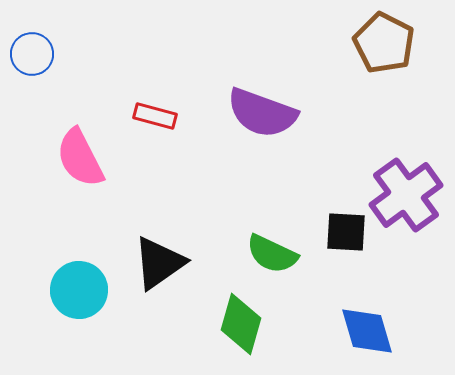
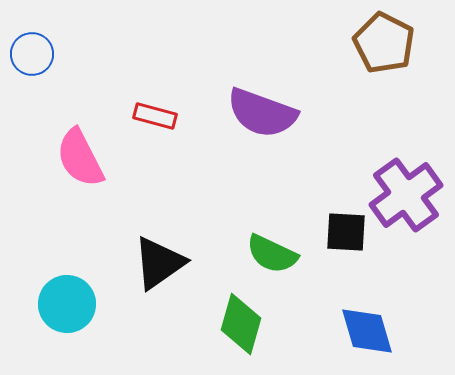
cyan circle: moved 12 px left, 14 px down
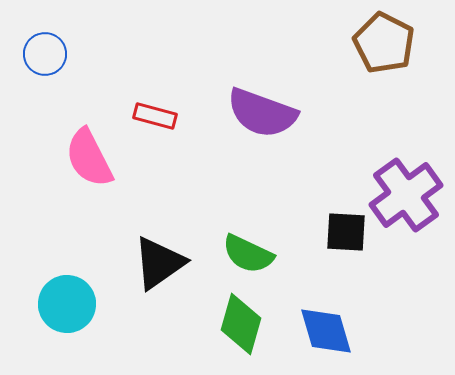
blue circle: moved 13 px right
pink semicircle: moved 9 px right
green semicircle: moved 24 px left
blue diamond: moved 41 px left
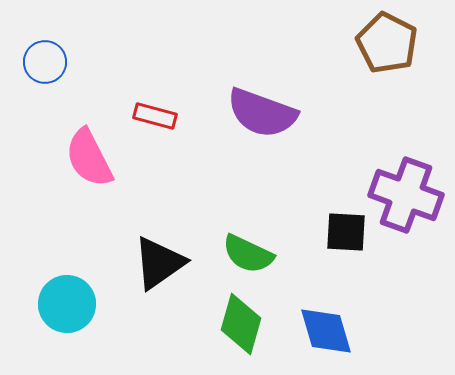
brown pentagon: moved 3 px right
blue circle: moved 8 px down
purple cross: rotated 34 degrees counterclockwise
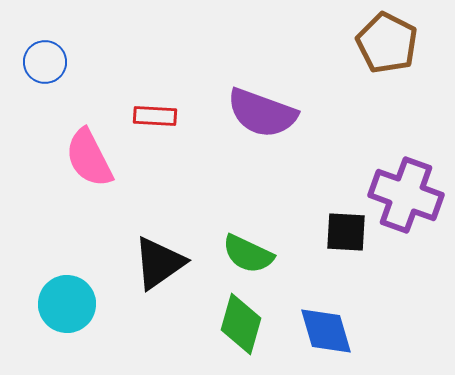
red rectangle: rotated 12 degrees counterclockwise
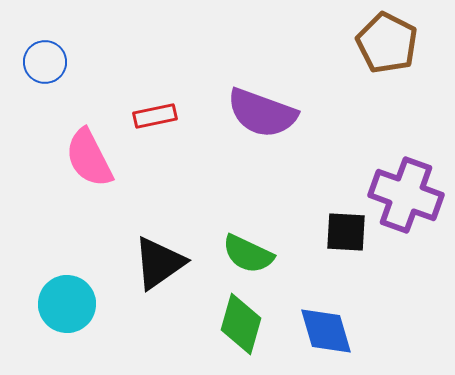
red rectangle: rotated 15 degrees counterclockwise
